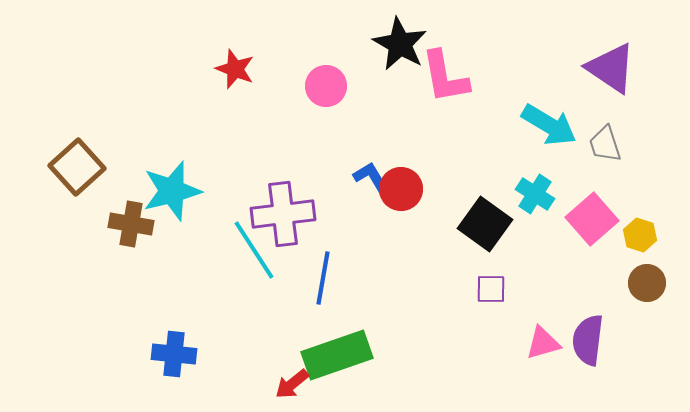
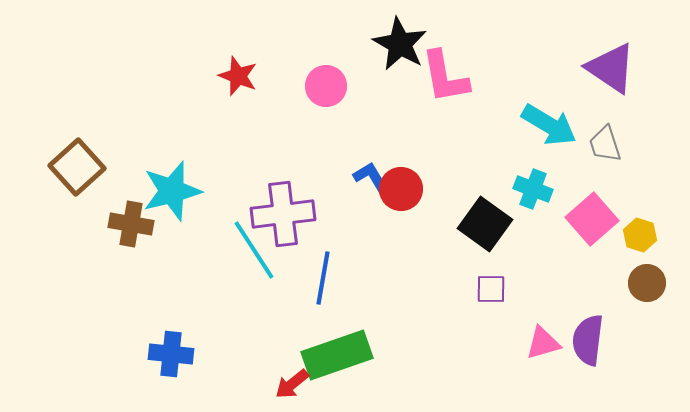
red star: moved 3 px right, 7 px down
cyan cross: moved 2 px left, 5 px up; rotated 12 degrees counterclockwise
blue cross: moved 3 px left
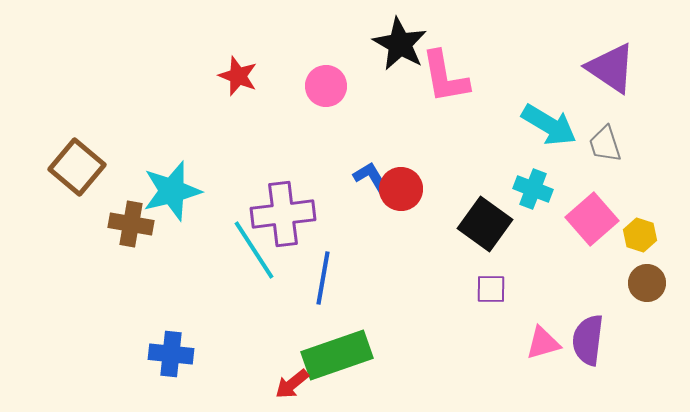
brown square: rotated 8 degrees counterclockwise
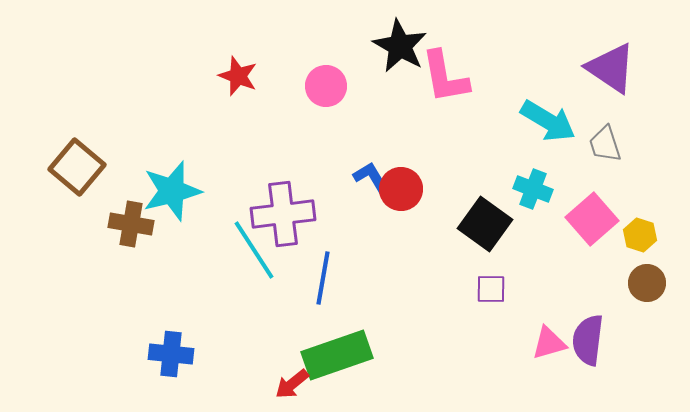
black star: moved 2 px down
cyan arrow: moved 1 px left, 4 px up
pink triangle: moved 6 px right
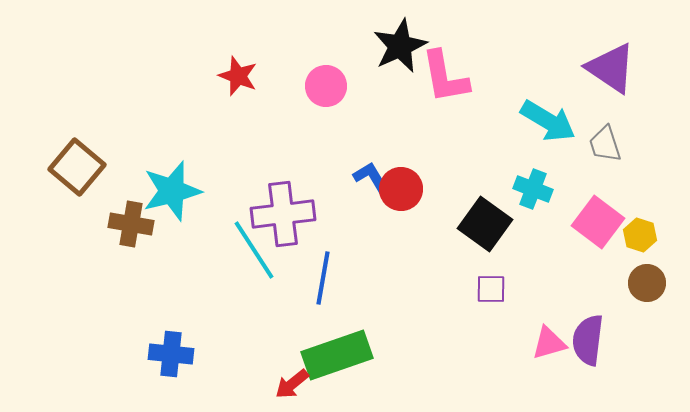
black star: rotated 18 degrees clockwise
pink square: moved 6 px right, 3 px down; rotated 12 degrees counterclockwise
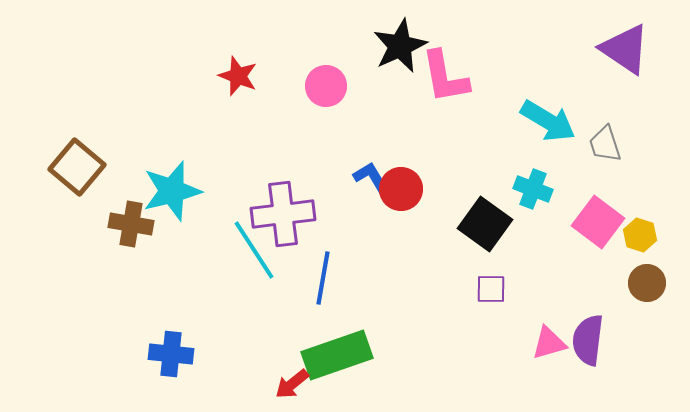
purple triangle: moved 14 px right, 19 px up
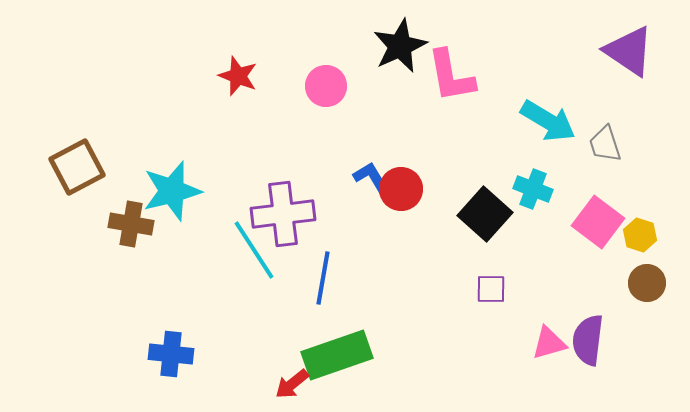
purple triangle: moved 4 px right, 2 px down
pink L-shape: moved 6 px right, 1 px up
brown square: rotated 22 degrees clockwise
black square: moved 10 px up; rotated 6 degrees clockwise
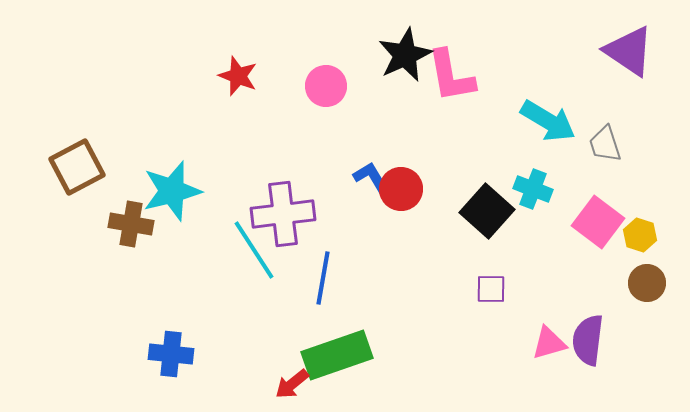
black star: moved 5 px right, 9 px down
black square: moved 2 px right, 3 px up
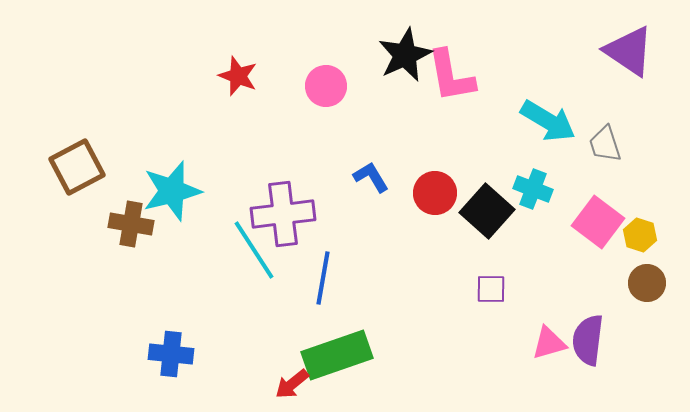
red circle: moved 34 px right, 4 px down
